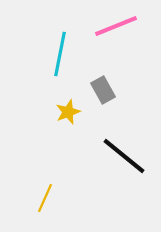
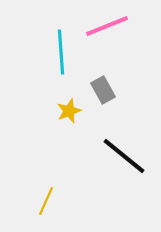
pink line: moved 9 px left
cyan line: moved 1 px right, 2 px up; rotated 15 degrees counterclockwise
yellow star: moved 1 px right, 1 px up
yellow line: moved 1 px right, 3 px down
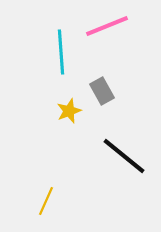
gray rectangle: moved 1 px left, 1 px down
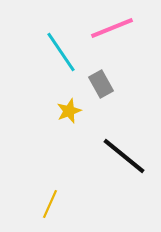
pink line: moved 5 px right, 2 px down
cyan line: rotated 30 degrees counterclockwise
gray rectangle: moved 1 px left, 7 px up
yellow line: moved 4 px right, 3 px down
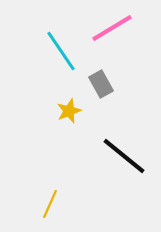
pink line: rotated 9 degrees counterclockwise
cyan line: moved 1 px up
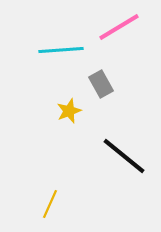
pink line: moved 7 px right, 1 px up
cyan line: moved 1 px up; rotated 60 degrees counterclockwise
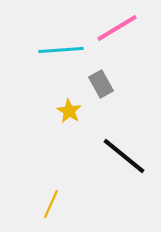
pink line: moved 2 px left, 1 px down
yellow star: rotated 20 degrees counterclockwise
yellow line: moved 1 px right
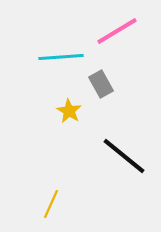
pink line: moved 3 px down
cyan line: moved 7 px down
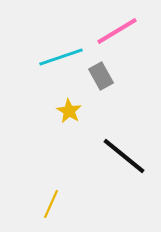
cyan line: rotated 15 degrees counterclockwise
gray rectangle: moved 8 px up
